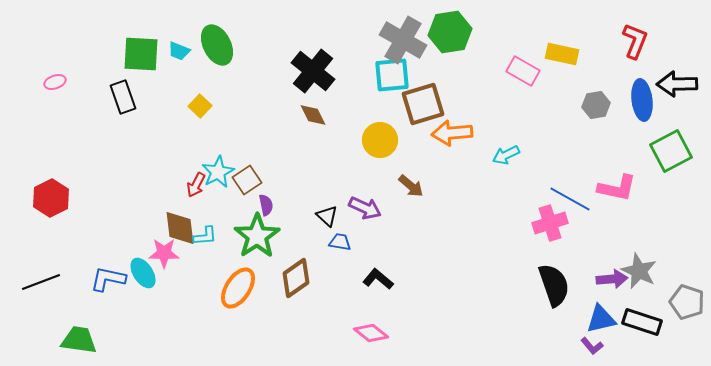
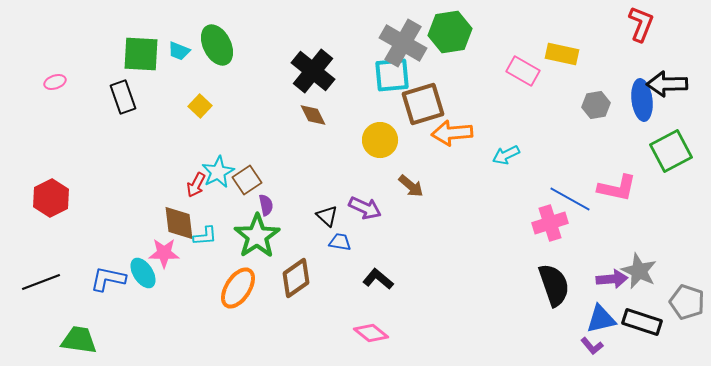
gray cross at (403, 40): moved 3 px down
red L-shape at (635, 41): moved 6 px right, 17 px up
black arrow at (677, 84): moved 10 px left
brown diamond at (180, 228): moved 1 px left, 5 px up
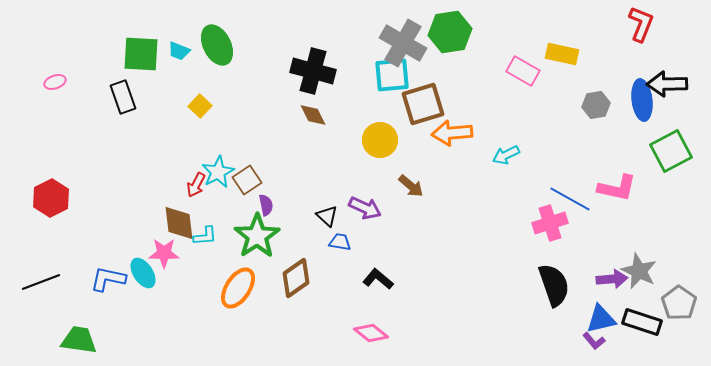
black cross at (313, 71): rotated 24 degrees counterclockwise
gray pentagon at (687, 302): moved 8 px left, 1 px down; rotated 16 degrees clockwise
purple L-shape at (592, 346): moved 2 px right, 5 px up
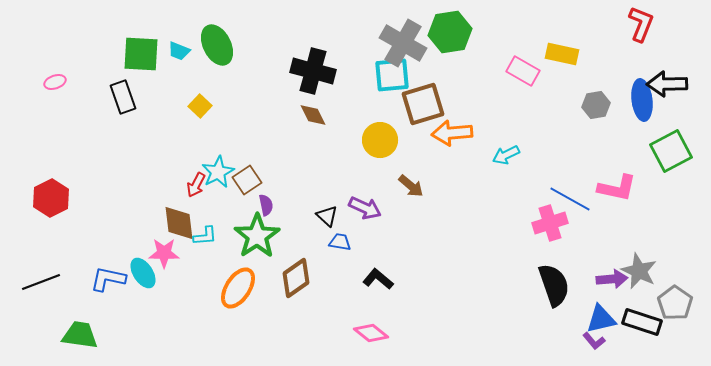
gray pentagon at (679, 303): moved 4 px left
green trapezoid at (79, 340): moved 1 px right, 5 px up
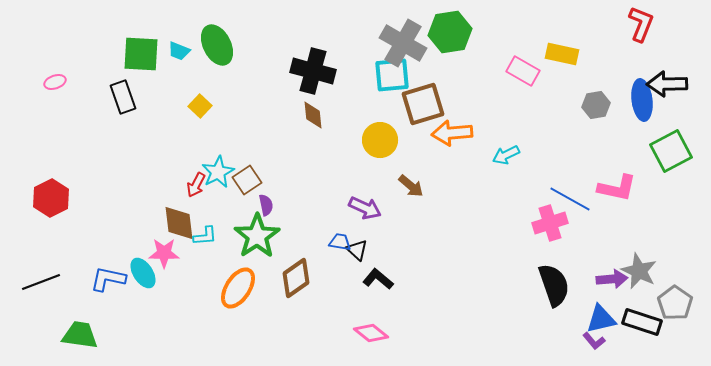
brown diamond at (313, 115): rotated 20 degrees clockwise
black triangle at (327, 216): moved 30 px right, 34 px down
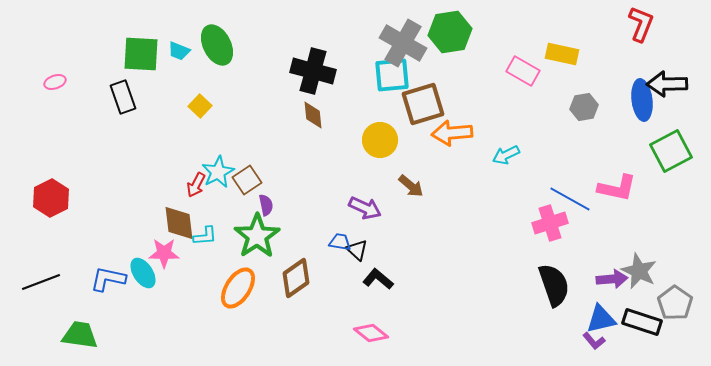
gray hexagon at (596, 105): moved 12 px left, 2 px down
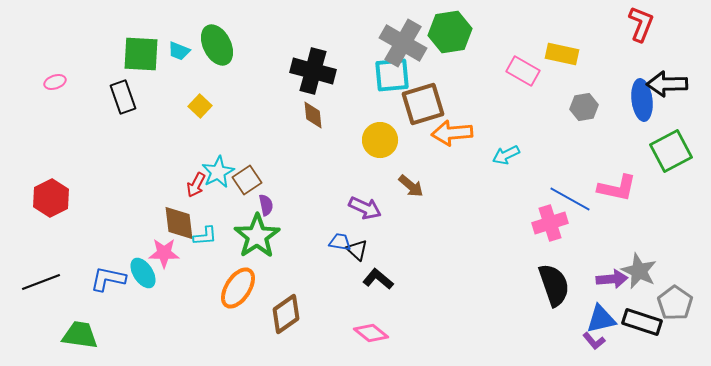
brown diamond at (296, 278): moved 10 px left, 36 px down
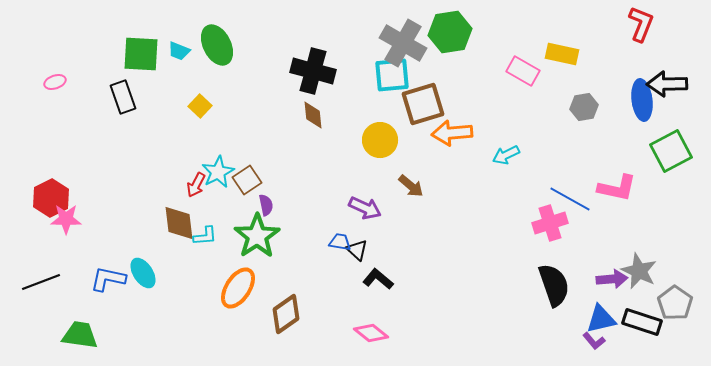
pink star at (164, 253): moved 98 px left, 34 px up
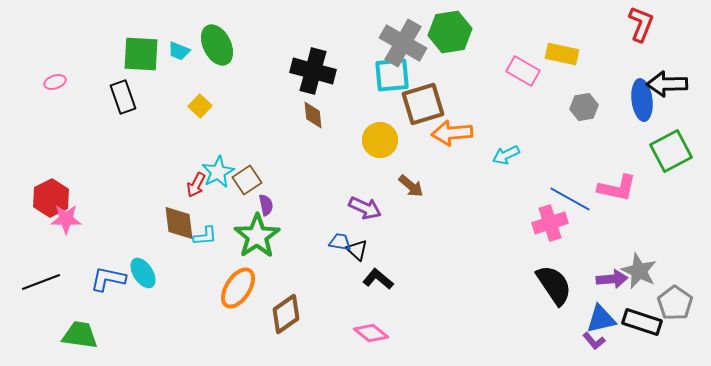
black semicircle at (554, 285): rotated 15 degrees counterclockwise
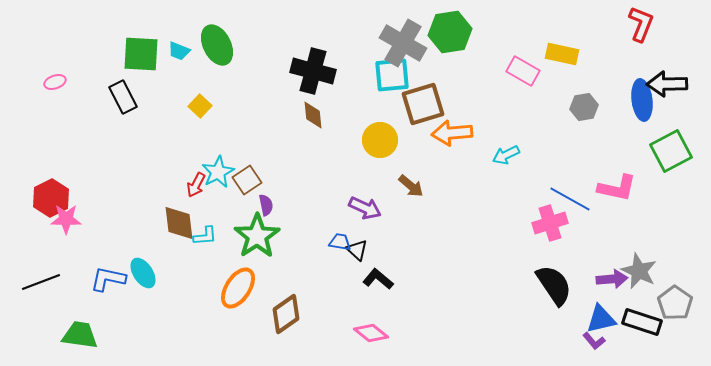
black rectangle at (123, 97): rotated 8 degrees counterclockwise
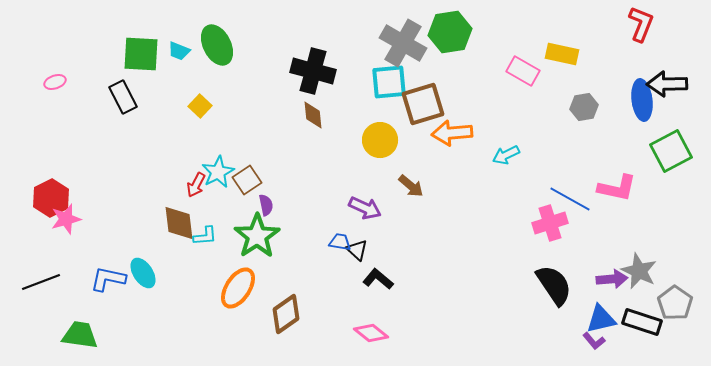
cyan square at (392, 75): moved 3 px left, 7 px down
pink star at (66, 219): rotated 16 degrees counterclockwise
